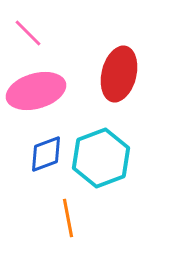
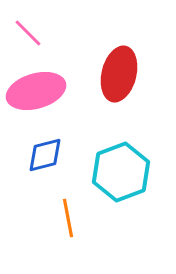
blue diamond: moved 1 px left, 1 px down; rotated 6 degrees clockwise
cyan hexagon: moved 20 px right, 14 px down
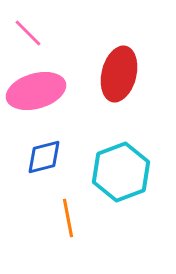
blue diamond: moved 1 px left, 2 px down
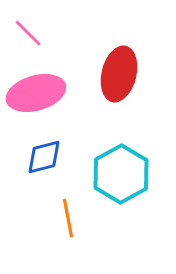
pink ellipse: moved 2 px down
cyan hexagon: moved 2 px down; rotated 8 degrees counterclockwise
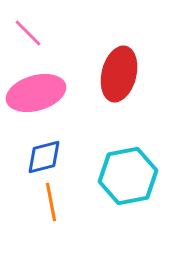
cyan hexagon: moved 7 px right, 2 px down; rotated 18 degrees clockwise
orange line: moved 17 px left, 16 px up
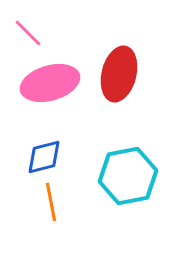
pink ellipse: moved 14 px right, 10 px up
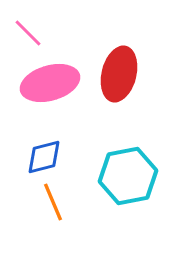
orange line: moved 2 px right; rotated 12 degrees counterclockwise
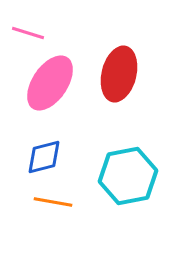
pink line: rotated 28 degrees counterclockwise
pink ellipse: rotated 40 degrees counterclockwise
orange line: rotated 57 degrees counterclockwise
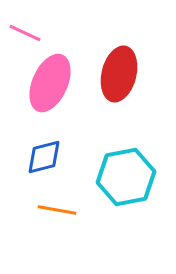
pink line: moved 3 px left; rotated 8 degrees clockwise
pink ellipse: rotated 10 degrees counterclockwise
cyan hexagon: moved 2 px left, 1 px down
orange line: moved 4 px right, 8 px down
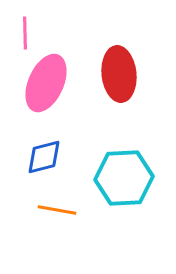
pink line: rotated 64 degrees clockwise
red ellipse: rotated 20 degrees counterclockwise
pink ellipse: moved 4 px left
cyan hexagon: moved 2 px left, 1 px down; rotated 8 degrees clockwise
